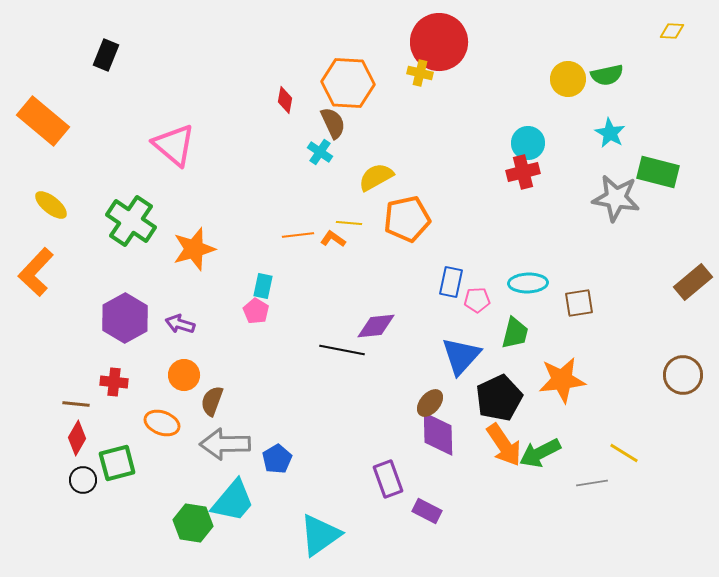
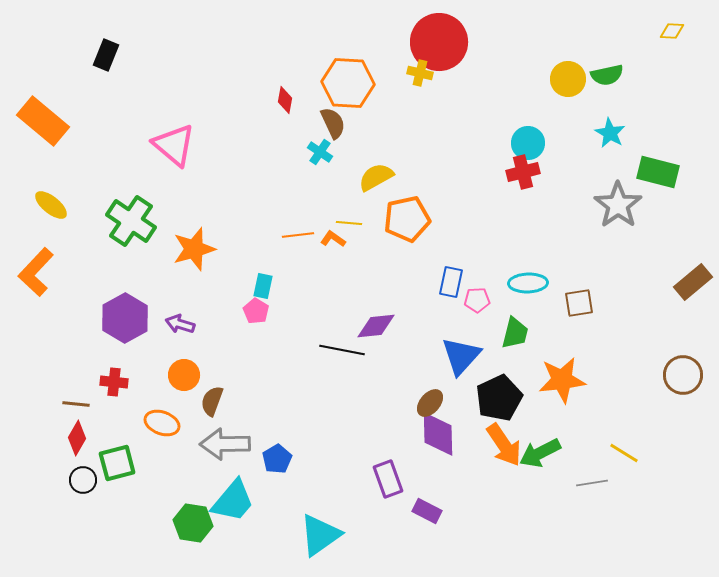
gray star at (616, 198): moved 2 px right, 7 px down; rotated 27 degrees clockwise
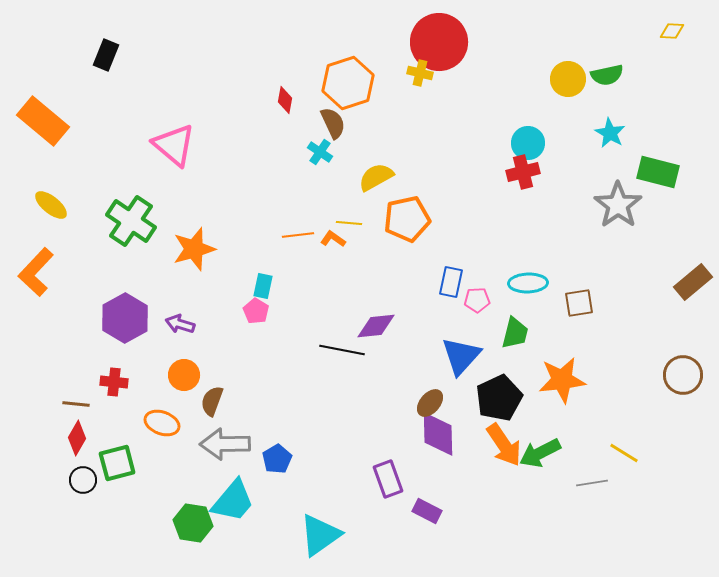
orange hexagon at (348, 83): rotated 21 degrees counterclockwise
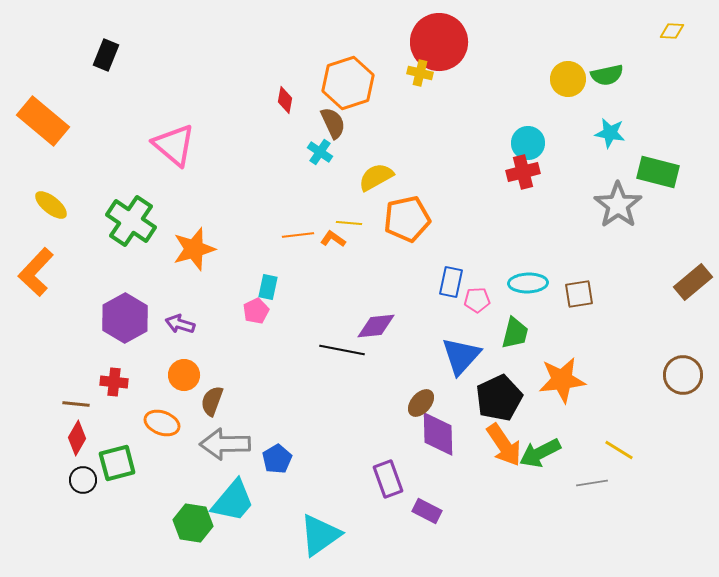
cyan star at (610, 133): rotated 20 degrees counterclockwise
cyan rectangle at (263, 286): moved 5 px right, 1 px down
brown square at (579, 303): moved 9 px up
pink pentagon at (256, 311): rotated 15 degrees clockwise
brown ellipse at (430, 403): moved 9 px left
yellow line at (624, 453): moved 5 px left, 3 px up
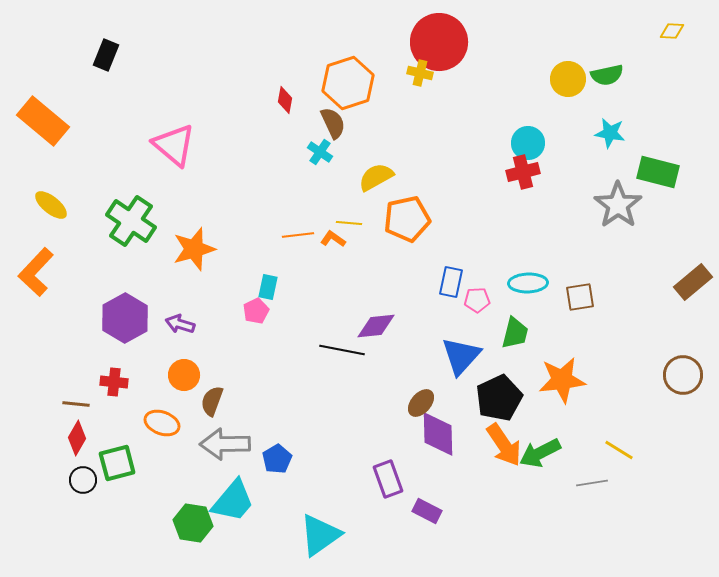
brown square at (579, 294): moved 1 px right, 3 px down
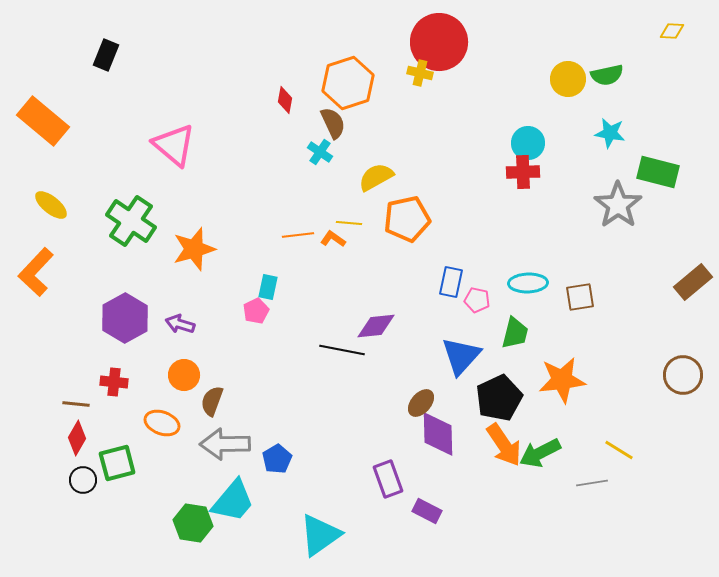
red cross at (523, 172): rotated 12 degrees clockwise
pink pentagon at (477, 300): rotated 15 degrees clockwise
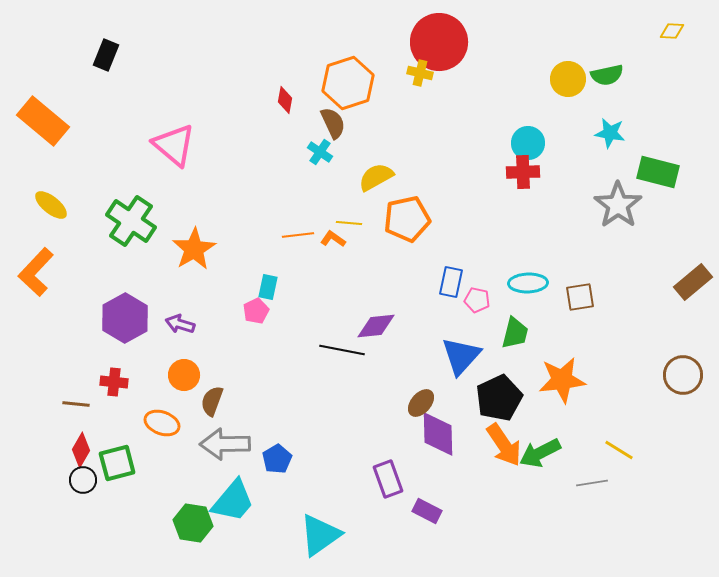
orange star at (194, 249): rotated 15 degrees counterclockwise
red diamond at (77, 438): moved 4 px right, 12 px down
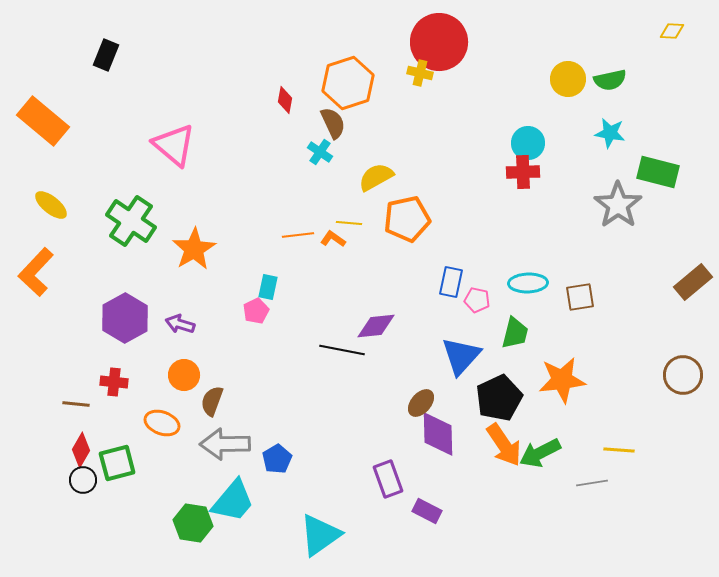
green semicircle at (607, 75): moved 3 px right, 5 px down
yellow line at (619, 450): rotated 28 degrees counterclockwise
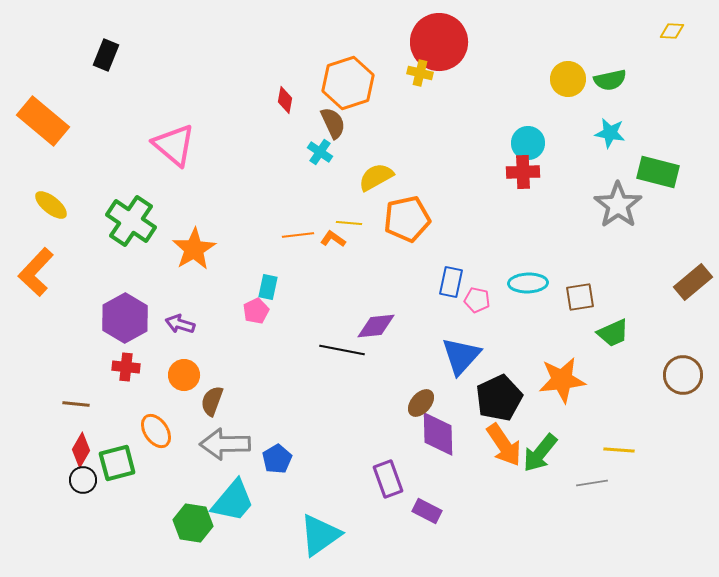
green trapezoid at (515, 333): moved 98 px right; rotated 52 degrees clockwise
red cross at (114, 382): moved 12 px right, 15 px up
orange ellipse at (162, 423): moved 6 px left, 8 px down; rotated 36 degrees clockwise
green arrow at (540, 453): rotated 24 degrees counterclockwise
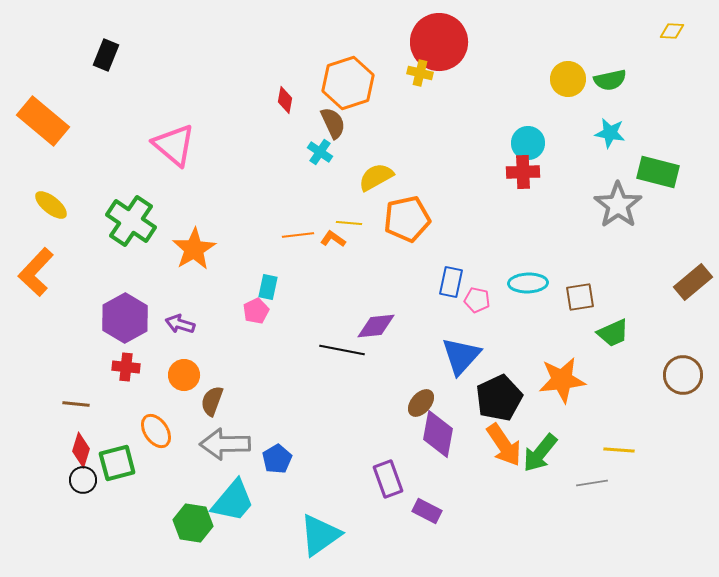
purple diamond at (438, 434): rotated 12 degrees clockwise
red diamond at (81, 450): rotated 12 degrees counterclockwise
